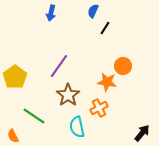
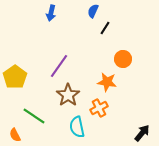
orange circle: moved 7 px up
orange semicircle: moved 2 px right, 1 px up
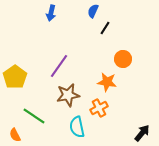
brown star: rotated 25 degrees clockwise
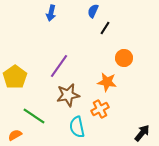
orange circle: moved 1 px right, 1 px up
orange cross: moved 1 px right, 1 px down
orange semicircle: rotated 88 degrees clockwise
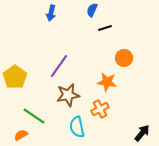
blue semicircle: moved 1 px left, 1 px up
black line: rotated 40 degrees clockwise
orange semicircle: moved 6 px right
